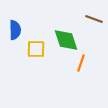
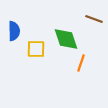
blue semicircle: moved 1 px left, 1 px down
green diamond: moved 1 px up
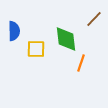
brown line: rotated 66 degrees counterclockwise
green diamond: rotated 12 degrees clockwise
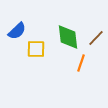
brown line: moved 2 px right, 19 px down
blue semicircle: moved 3 px right; rotated 48 degrees clockwise
green diamond: moved 2 px right, 2 px up
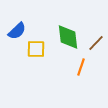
brown line: moved 5 px down
orange line: moved 4 px down
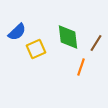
blue semicircle: moved 1 px down
brown line: rotated 12 degrees counterclockwise
yellow square: rotated 24 degrees counterclockwise
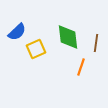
brown line: rotated 24 degrees counterclockwise
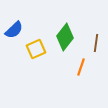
blue semicircle: moved 3 px left, 2 px up
green diamond: moved 3 px left; rotated 44 degrees clockwise
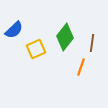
brown line: moved 4 px left
